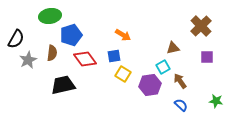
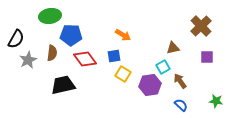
blue pentagon: rotated 20 degrees clockwise
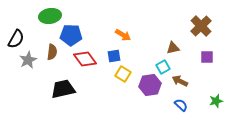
brown semicircle: moved 1 px up
brown arrow: rotated 28 degrees counterclockwise
black trapezoid: moved 4 px down
green star: rotated 24 degrees counterclockwise
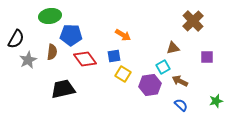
brown cross: moved 8 px left, 5 px up
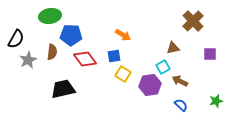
purple square: moved 3 px right, 3 px up
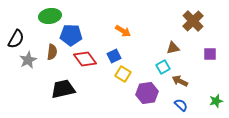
orange arrow: moved 4 px up
blue square: rotated 16 degrees counterclockwise
purple hexagon: moved 3 px left, 8 px down
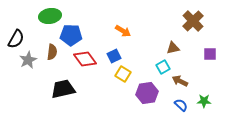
green star: moved 12 px left; rotated 16 degrees clockwise
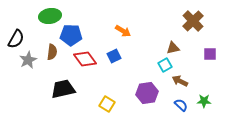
cyan square: moved 2 px right, 2 px up
yellow square: moved 16 px left, 30 px down
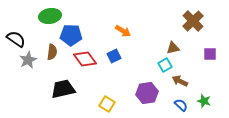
black semicircle: rotated 84 degrees counterclockwise
green star: rotated 16 degrees clockwise
